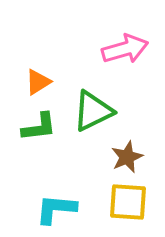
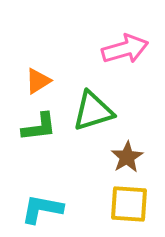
orange triangle: moved 1 px up
green triangle: rotated 9 degrees clockwise
brown star: rotated 8 degrees counterclockwise
yellow square: moved 1 px right, 2 px down
cyan L-shape: moved 14 px left; rotated 6 degrees clockwise
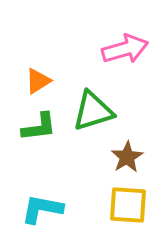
yellow square: moved 1 px left, 1 px down
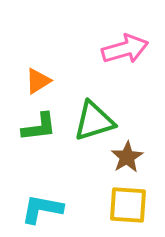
green triangle: moved 1 px right, 10 px down
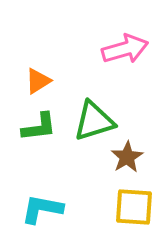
yellow square: moved 6 px right, 2 px down
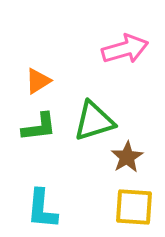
cyan L-shape: rotated 96 degrees counterclockwise
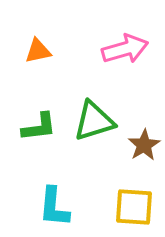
orange triangle: moved 30 px up; rotated 20 degrees clockwise
brown star: moved 17 px right, 12 px up
cyan L-shape: moved 12 px right, 2 px up
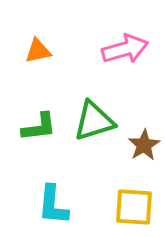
cyan L-shape: moved 1 px left, 2 px up
